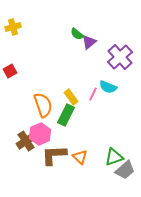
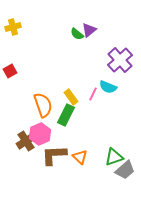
purple triangle: moved 12 px up
purple cross: moved 3 px down
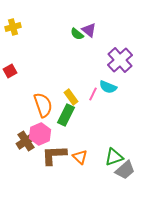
purple triangle: rotated 42 degrees counterclockwise
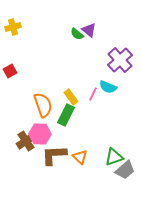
pink hexagon: rotated 25 degrees clockwise
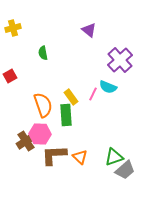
yellow cross: moved 1 px down
green semicircle: moved 34 px left, 19 px down; rotated 40 degrees clockwise
red square: moved 5 px down
green rectangle: rotated 30 degrees counterclockwise
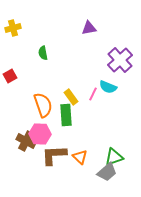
purple triangle: moved 2 px up; rotated 49 degrees counterclockwise
brown cross: rotated 30 degrees counterclockwise
gray trapezoid: moved 18 px left, 2 px down
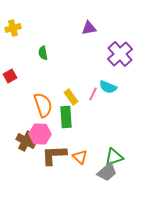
purple cross: moved 6 px up
green rectangle: moved 2 px down
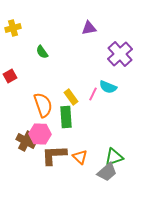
green semicircle: moved 1 px left, 1 px up; rotated 24 degrees counterclockwise
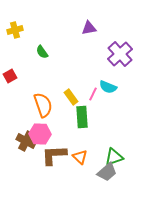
yellow cross: moved 2 px right, 2 px down
green rectangle: moved 16 px right
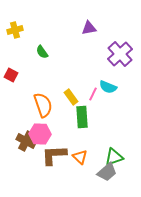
red square: moved 1 px right, 1 px up; rotated 32 degrees counterclockwise
